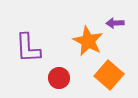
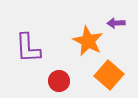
purple arrow: moved 1 px right
red circle: moved 3 px down
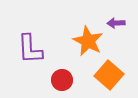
purple L-shape: moved 2 px right, 1 px down
red circle: moved 3 px right, 1 px up
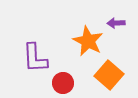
purple L-shape: moved 5 px right, 9 px down
red circle: moved 1 px right, 3 px down
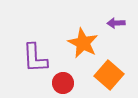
orange star: moved 5 px left, 2 px down
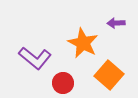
purple L-shape: rotated 48 degrees counterclockwise
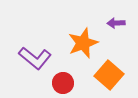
orange star: rotated 24 degrees clockwise
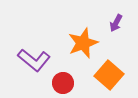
purple arrow: rotated 60 degrees counterclockwise
purple L-shape: moved 1 px left, 2 px down
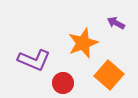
purple arrow: rotated 90 degrees clockwise
purple L-shape: rotated 16 degrees counterclockwise
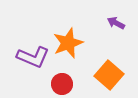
orange star: moved 15 px left
purple L-shape: moved 1 px left, 3 px up
red circle: moved 1 px left, 1 px down
